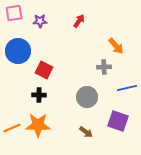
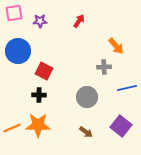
red square: moved 1 px down
purple square: moved 3 px right, 5 px down; rotated 20 degrees clockwise
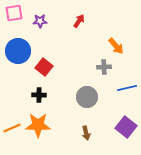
red square: moved 4 px up; rotated 12 degrees clockwise
purple square: moved 5 px right, 1 px down
brown arrow: moved 1 px down; rotated 40 degrees clockwise
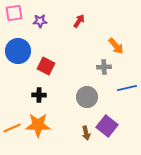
red square: moved 2 px right, 1 px up; rotated 12 degrees counterclockwise
purple square: moved 19 px left, 1 px up
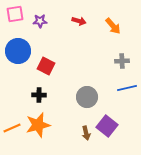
pink square: moved 1 px right, 1 px down
red arrow: rotated 72 degrees clockwise
orange arrow: moved 3 px left, 20 px up
gray cross: moved 18 px right, 6 px up
orange star: rotated 15 degrees counterclockwise
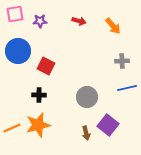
purple square: moved 1 px right, 1 px up
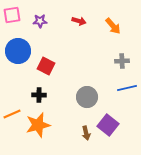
pink square: moved 3 px left, 1 px down
orange line: moved 14 px up
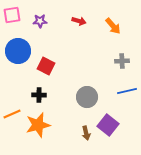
blue line: moved 3 px down
